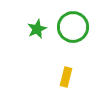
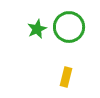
green circle: moved 4 px left
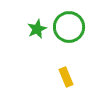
yellow rectangle: rotated 36 degrees counterclockwise
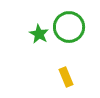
green star: moved 2 px right, 5 px down; rotated 18 degrees counterclockwise
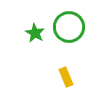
green star: moved 4 px left, 1 px up
